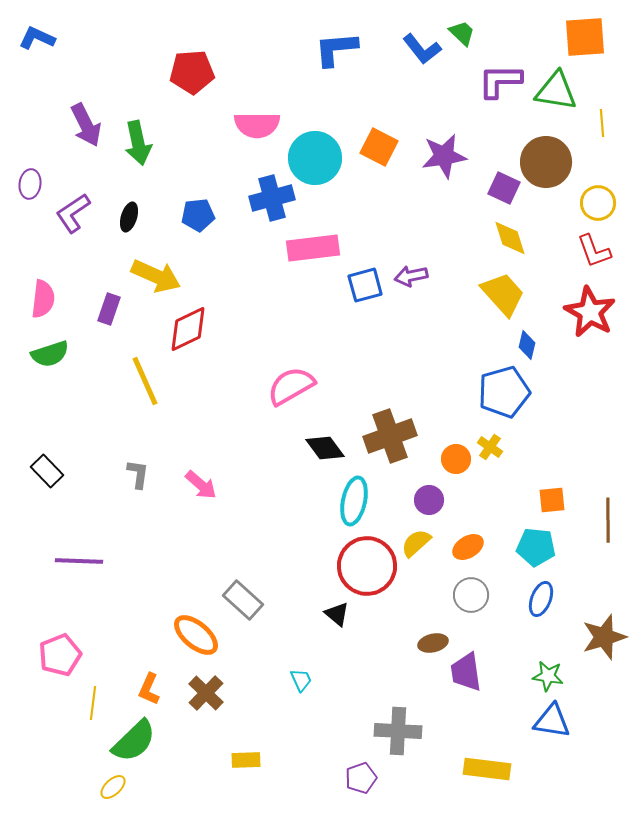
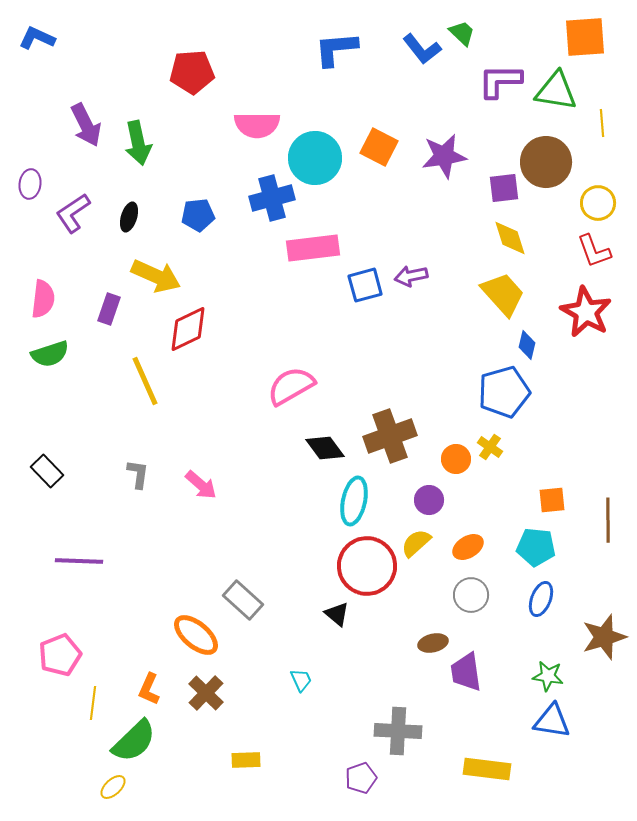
purple square at (504, 188): rotated 32 degrees counterclockwise
red star at (590, 312): moved 4 px left
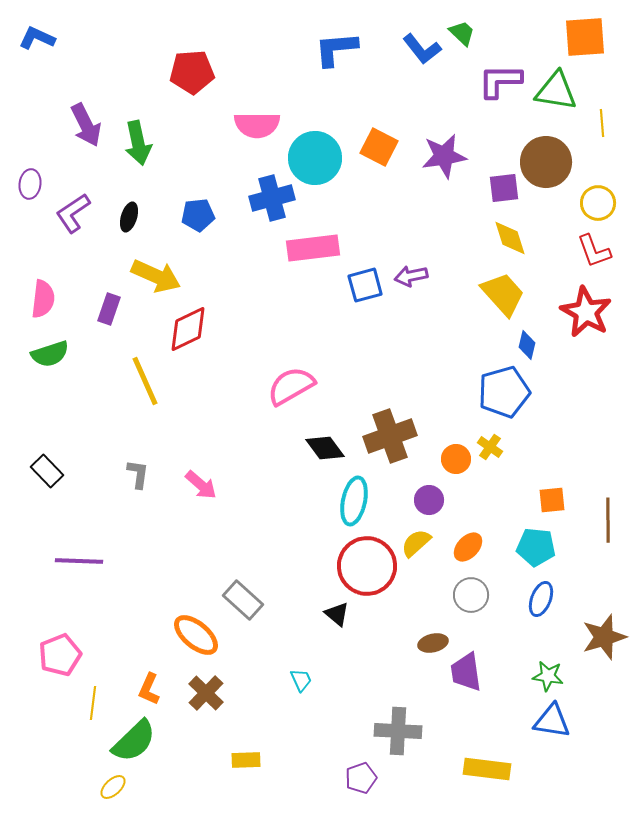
orange ellipse at (468, 547): rotated 16 degrees counterclockwise
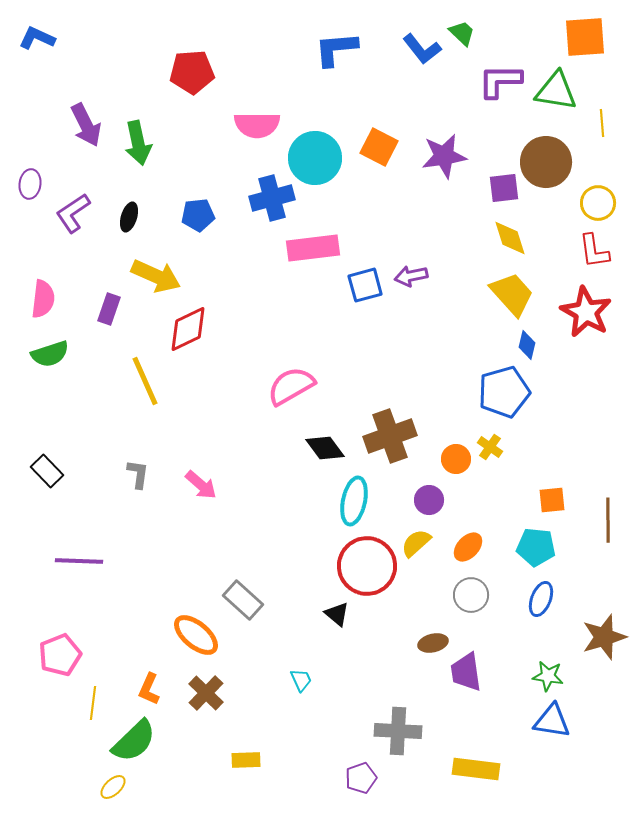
red L-shape at (594, 251): rotated 12 degrees clockwise
yellow trapezoid at (503, 294): moved 9 px right
yellow rectangle at (487, 769): moved 11 px left
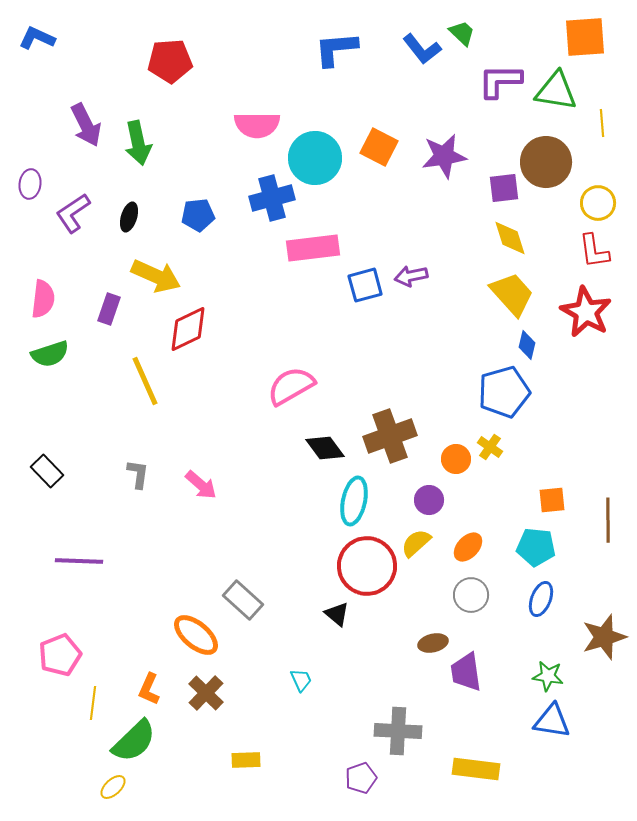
red pentagon at (192, 72): moved 22 px left, 11 px up
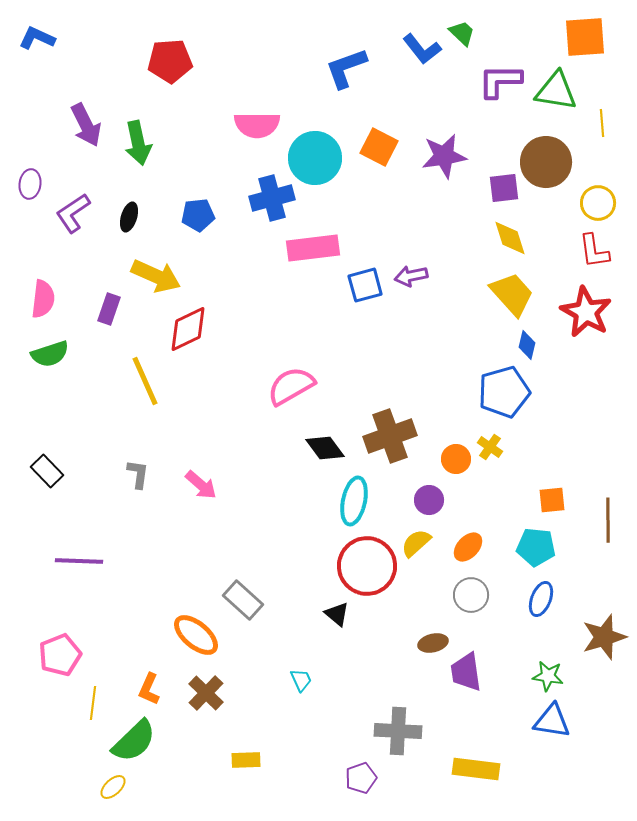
blue L-shape at (336, 49): moved 10 px right, 19 px down; rotated 15 degrees counterclockwise
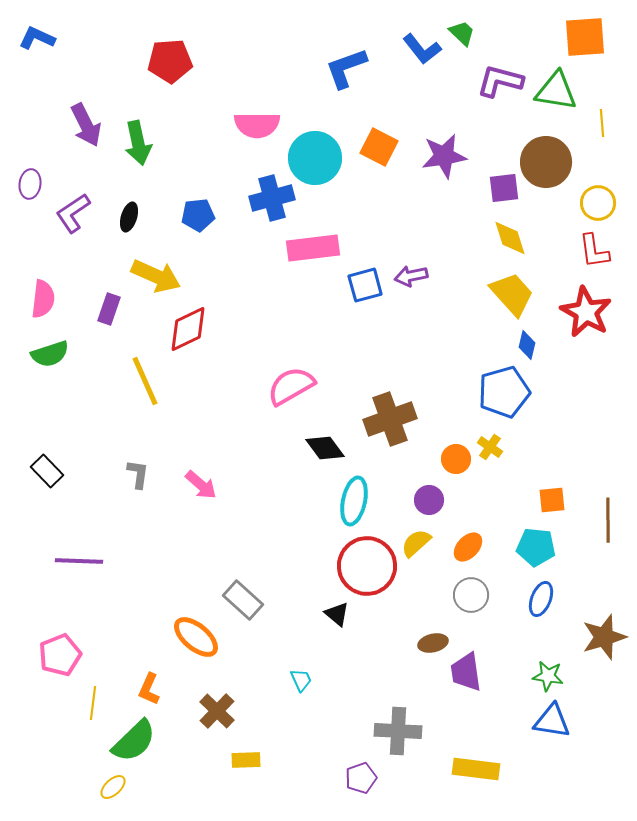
purple L-shape at (500, 81): rotated 15 degrees clockwise
brown cross at (390, 436): moved 17 px up
orange ellipse at (196, 635): moved 2 px down
brown cross at (206, 693): moved 11 px right, 18 px down
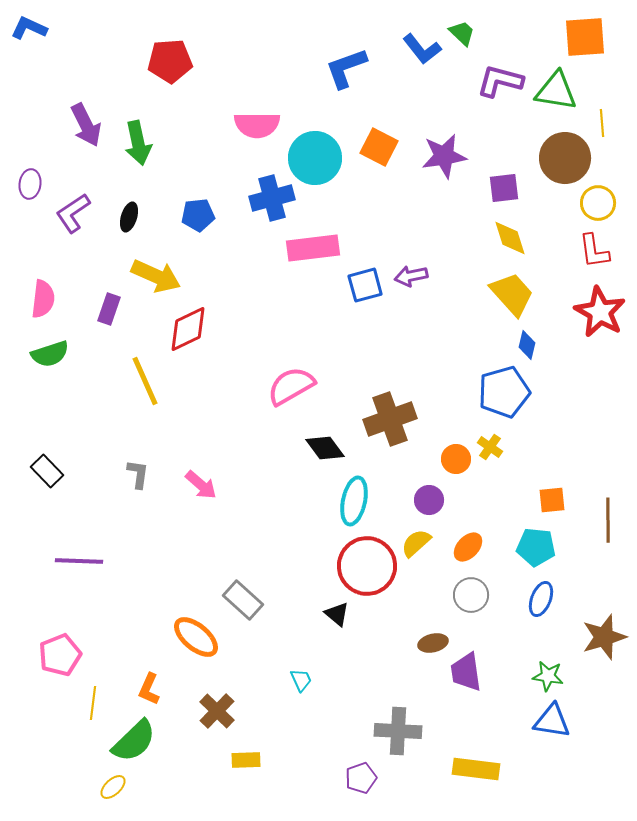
blue L-shape at (37, 38): moved 8 px left, 10 px up
brown circle at (546, 162): moved 19 px right, 4 px up
red star at (586, 312): moved 14 px right
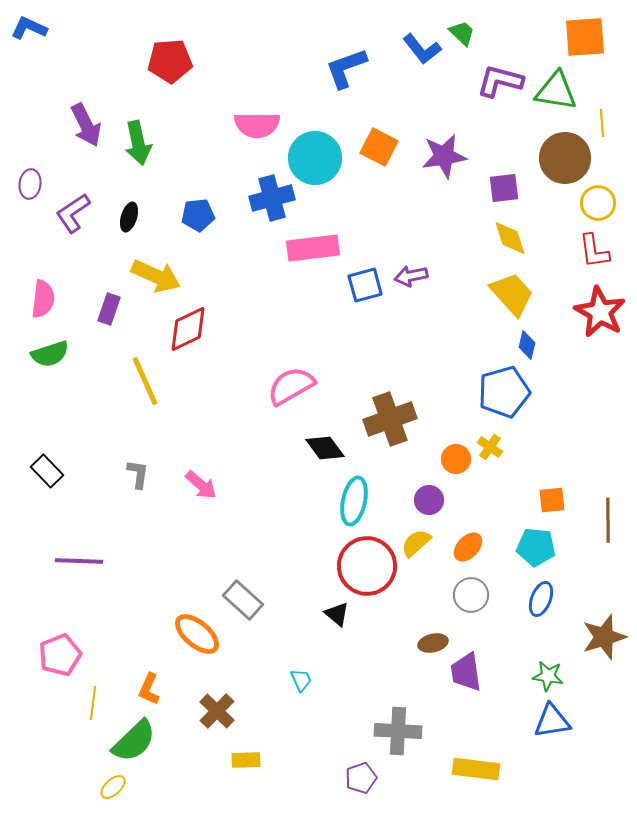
orange ellipse at (196, 637): moved 1 px right, 3 px up
blue triangle at (552, 721): rotated 18 degrees counterclockwise
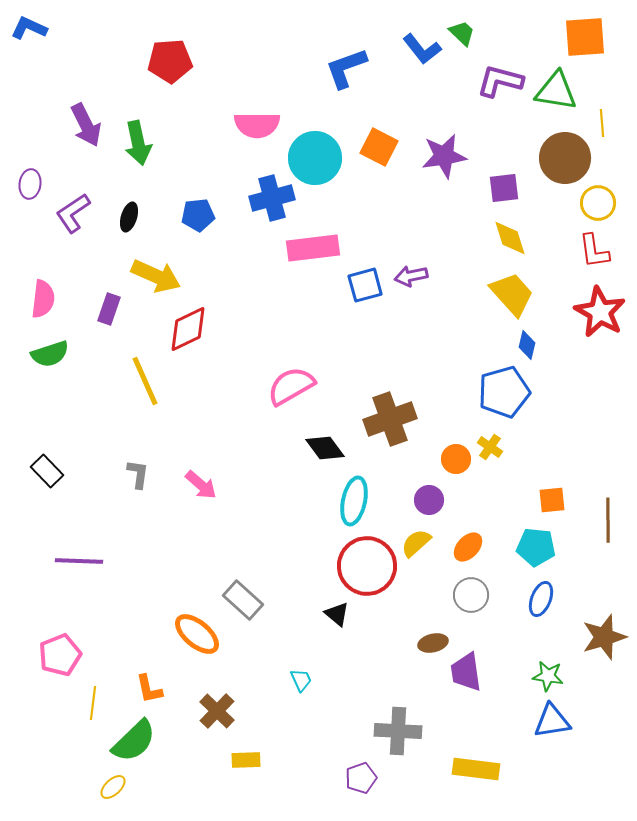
orange L-shape at (149, 689): rotated 36 degrees counterclockwise
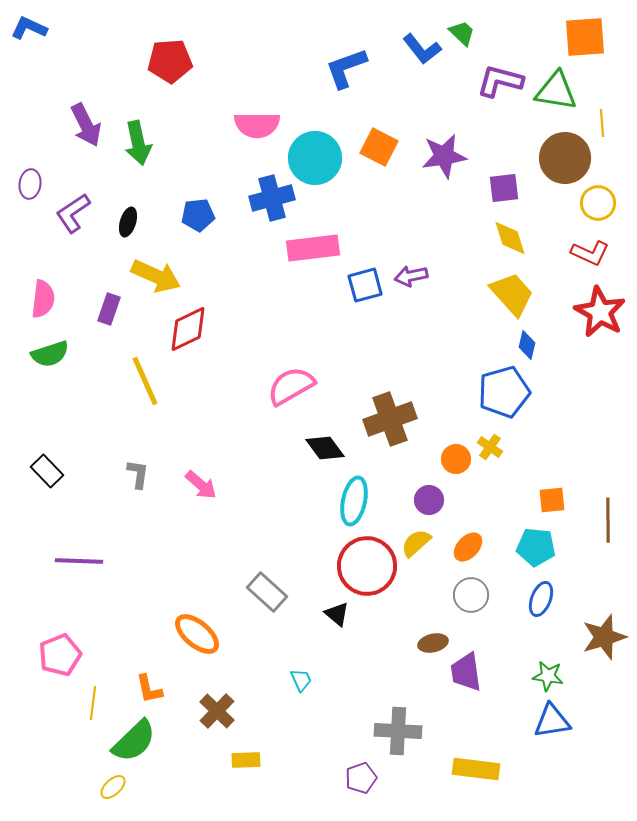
black ellipse at (129, 217): moved 1 px left, 5 px down
red L-shape at (594, 251): moved 4 px left, 2 px down; rotated 57 degrees counterclockwise
gray rectangle at (243, 600): moved 24 px right, 8 px up
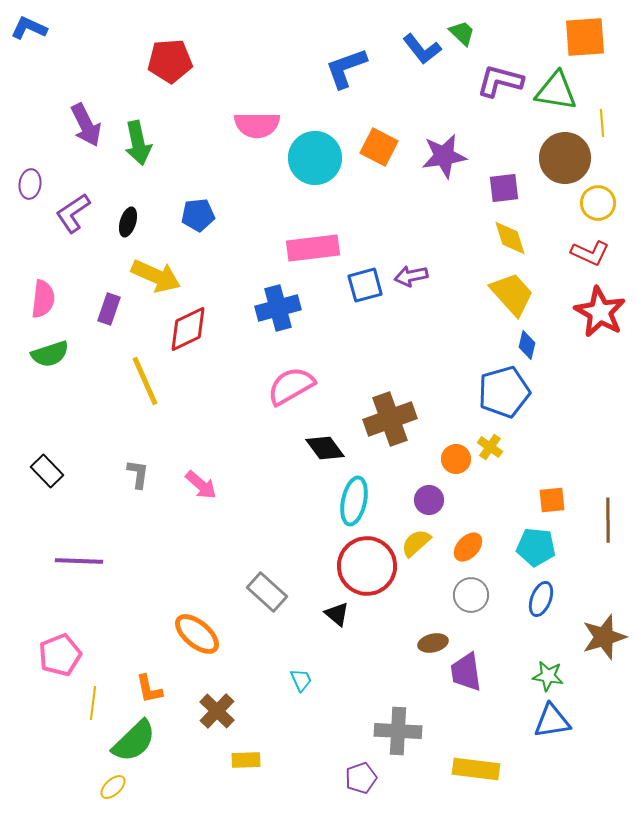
blue cross at (272, 198): moved 6 px right, 110 px down
